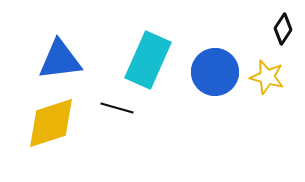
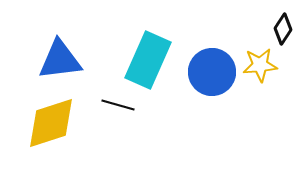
blue circle: moved 3 px left
yellow star: moved 7 px left, 12 px up; rotated 20 degrees counterclockwise
black line: moved 1 px right, 3 px up
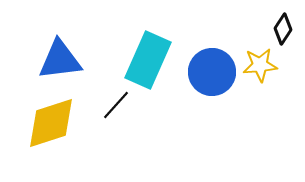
black line: moved 2 px left; rotated 64 degrees counterclockwise
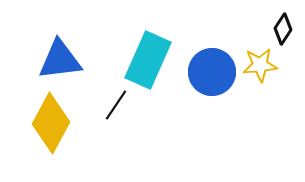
black line: rotated 8 degrees counterclockwise
yellow diamond: rotated 44 degrees counterclockwise
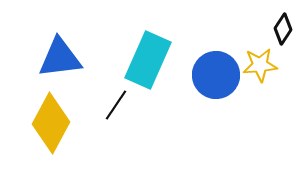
blue triangle: moved 2 px up
blue circle: moved 4 px right, 3 px down
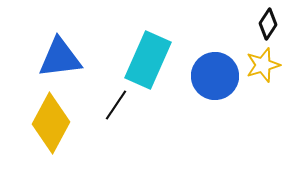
black diamond: moved 15 px left, 5 px up
yellow star: moved 3 px right; rotated 12 degrees counterclockwise
blue circle: moved 1 px left, 1 px down
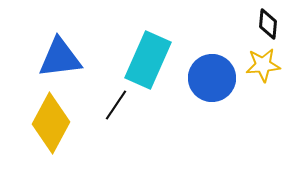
black diamond: rotated 28 degrees counterclockwise
yellow star: rotated 12 degrees clockwise
blue circle: moved 3 px left, 2 px down
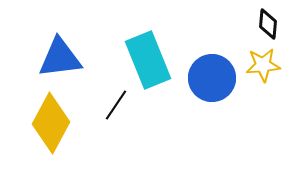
cyan rectangle: rotated 46 degrees counterclockwise
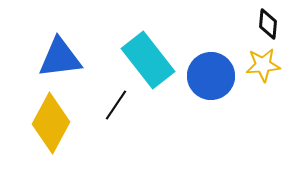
cyan rectangle: rotated 16 degrees counterclockwise
blue circle: moved 1 px left, 2 px up
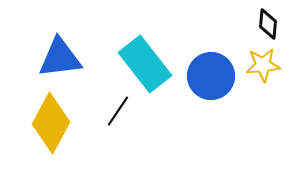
cyan rectangle: moved 3 px left, 4 px down
black line: moved 2 px right, 6 px down
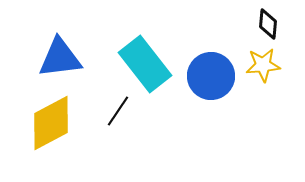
yellow diamond: rotated 34 degrees clockwise
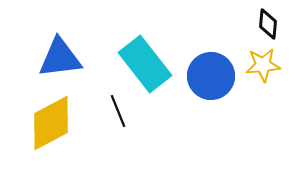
black line: rotated 56 degrees counterclockwise
